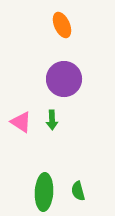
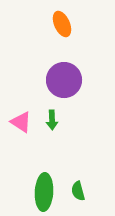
orange ellipse: moved 1 px up
purple circle: moved 1 px down
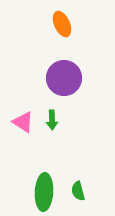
purple circle: moved 2 px up
pink triangle: moved 2 px right
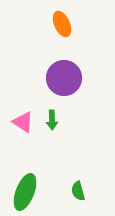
green ellipse: moved 19 px left; rotated 18 degrees clockwise
